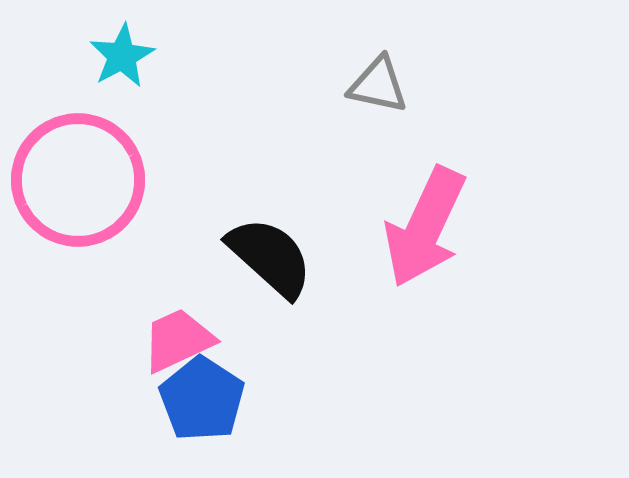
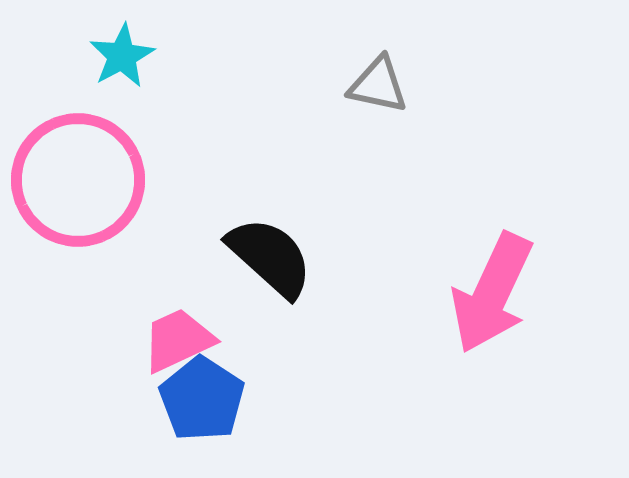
pink arrow: moved 67 px right, 66 px down
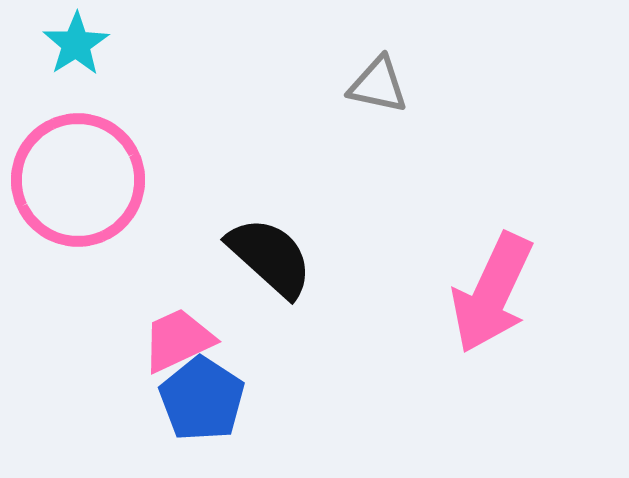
cyan star: moved 46 px left, 12 px up; rotated 4 degrees counterclockwise
